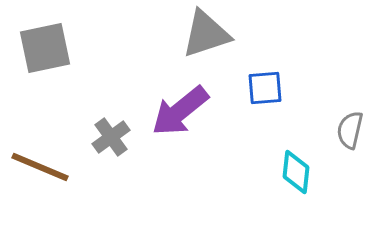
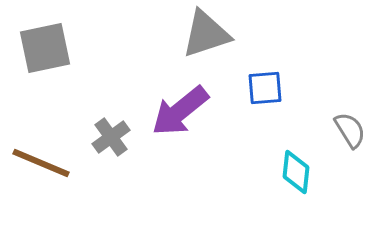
gray semicircle: rotated 135 degrees clockwise
brown line: moved 1 px right, 4 px up
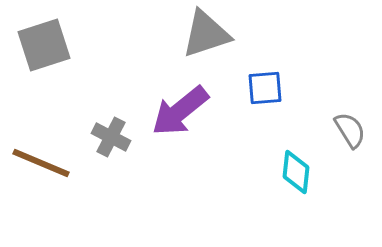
gray square: moved 1 px left, 3 px up; rotated 6 degrees counterclockwise
gray cross: rotated 27 degrees counterclockwise
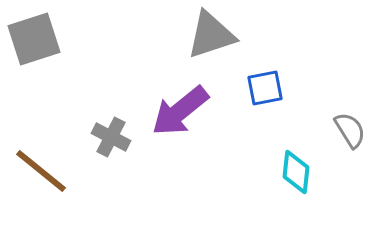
gray triangle: moved 5 px right, 1 px down
gray square: moved 10 px left, 6 px up
blue square: rotated 6 degrees counterclockwise
brown line: moved 8 px down; rotated 16 degrees clockwise
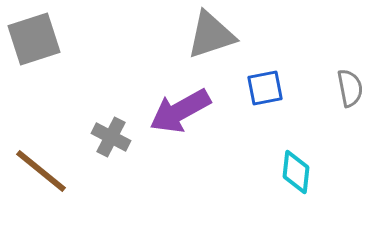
purple arrow: rotated 10 degrees clockwise
gray semicircle: moved 42 px up; rotated 21 degrees clockwise
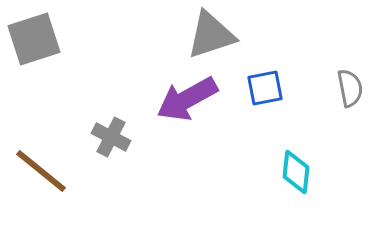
purple arrow: moved 7 px right, 12 px up
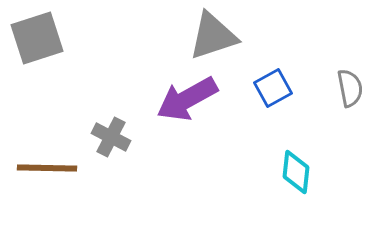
gray triangle: moved 2 px right, 1 px down
gray square: moved 3 px right, 1 px up
blue square: moved 8 px right; rotated 18 degrees counterclockwise
brown line: moved 6 px right, 3 px up; rotated 38 degrees counterclockwise
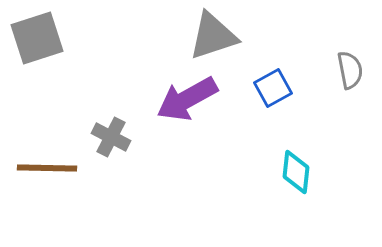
gray semicircle: moved 18 px up
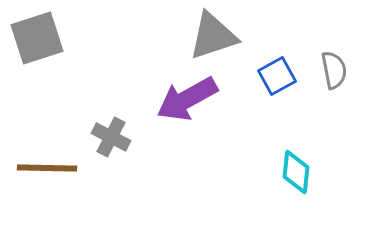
gray semicircle: moved 16 px left
blue square: moved 4 px right, 12 px up
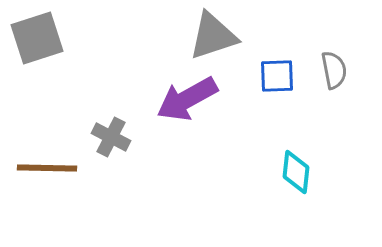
blue square: rotated 27 degrees clockwise
